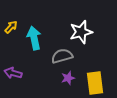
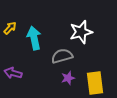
yellow arrow: moved 1 px left, 1 px down
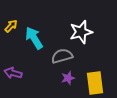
yellow arrow: moved 1 px right, 2 px up
cyan arrow: rotated 20 degrees counterclockwise
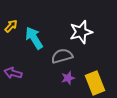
yellow rectangle: rotated 15 degrees counterclockwise
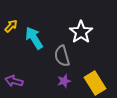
white star: rotated 20 degrees counterclockwise
gray semicircle: rotated 90 degrees counterclockwise
purple arrow: moved 1 px right, 8 px down
purple star: moved 4 px left, 3 px down
yellow rectangle: rotated 10 degrees counterclockwise
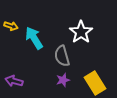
yellow arrow: rotated 64 degrees clockwise
purple star: moved 1 px left, 1 px up
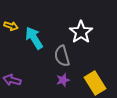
purple arrow: moved 2 px left, 1 px up
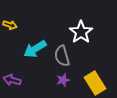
yellow arrow: moved 1 px left, 1 px up
cyan arrow: moved 1 px right, 11 px down; rotated 90 degrees counterclockwise
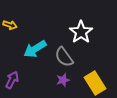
gray semicircle: moved 2 px right, 1 px down; rotated 20 degrees counterclockwise
purple arrow: rotated 102 degrees clockwise
